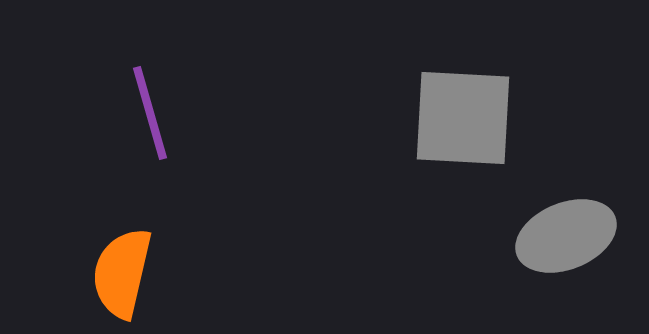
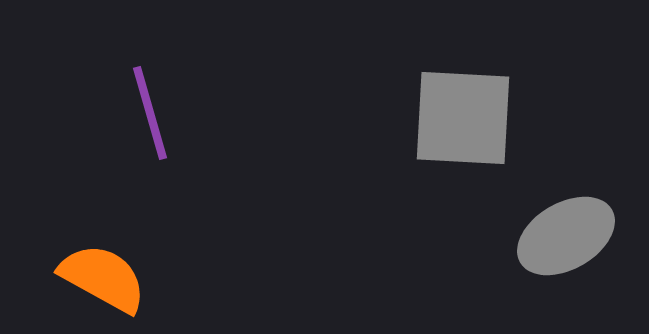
gray ellipse: rotated 8 degrees counterclockwise
orange semicircle: moved 19 px left, 5 px down; rotated 106 degrees clockwise
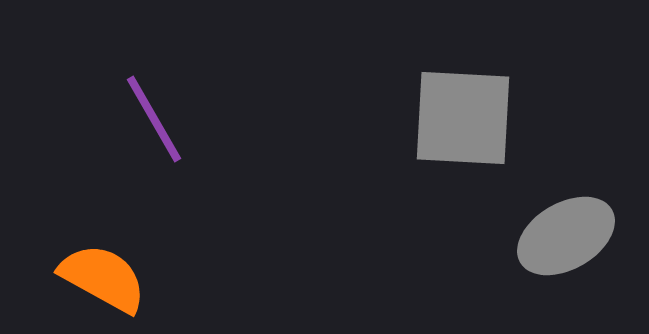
purple line: moved 4 px right, 6 px down; rotated 14 degrees counterclockwise
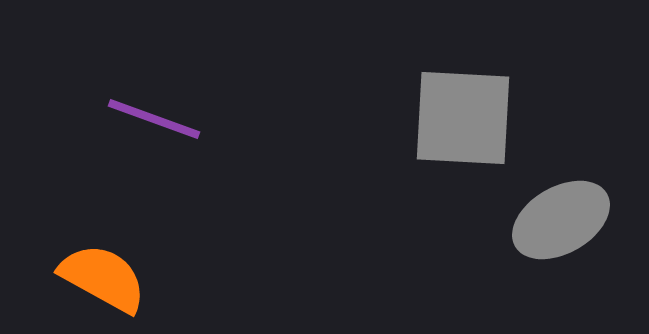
purple line: rotated 40 degrees counterclockwise
gray ellipse: moved 5 px left, 16 px up
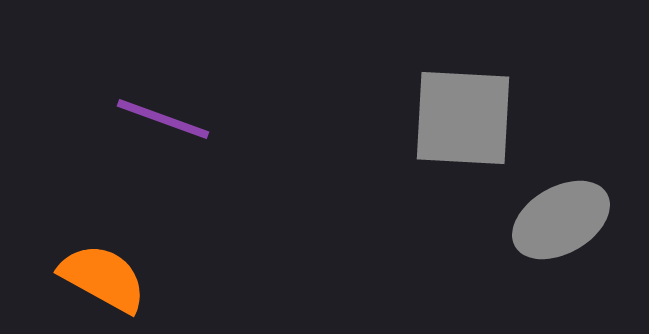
purple line: moved 9 px right
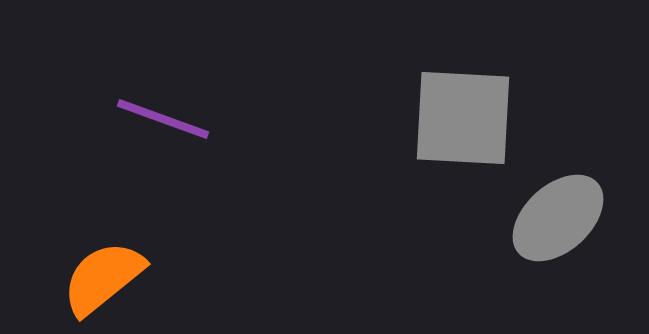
gray ellipse: moved 3 px left, 2 px up; rotated 12 degrees counterclockwise
orange semicircle: rotated 68 degrees counterclockwise
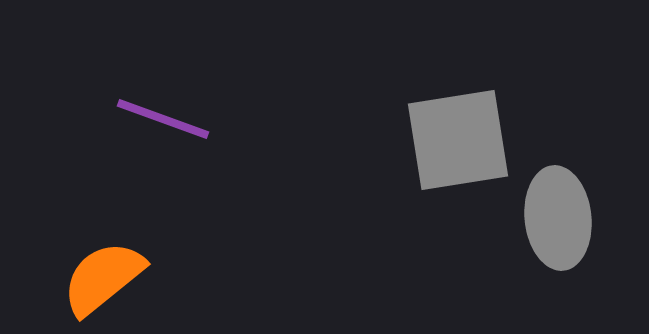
gray square: moved 5 px left, 22 px down; rotated 12 degrees counterclockwise
gray ellipse: rotated 54 degrees counterclockwise
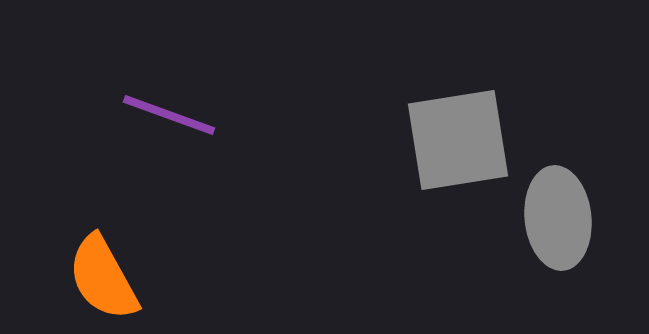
purple line: moved 6 px right, 4 px up
orange semicircle: rotated 80 degrees counterclockwise
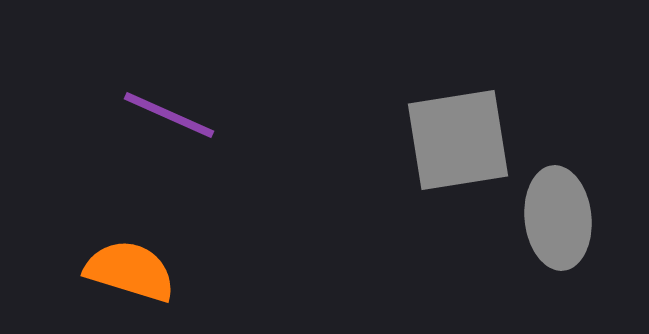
purple line: rotated 4 degrees clockwise
orange semicircle: moved 27 px right, 7 px up; rotated 136 degrees clockwise
